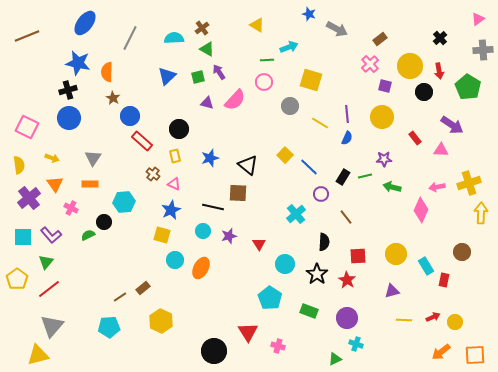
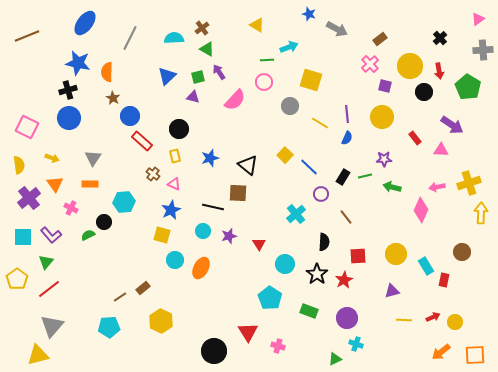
purple triangle at (207, 103): moved 14 px left, 6 px up
red star at (347, 280): moved 3 px left; rotated 12 degrees clockwise
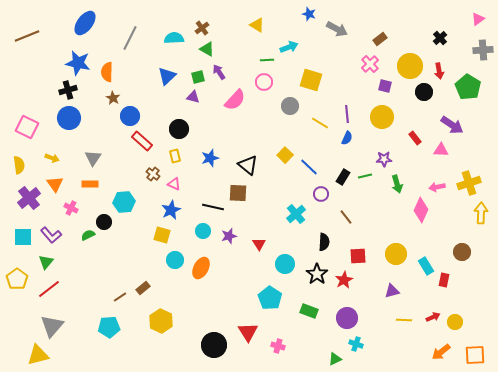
green arrow at (392, 187): moved 5 px right, 3 px up; rotated 120 degrees counterclockwise
black circle at (214, 351): moved 6 px up
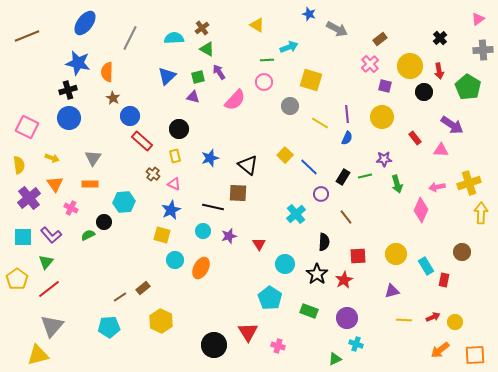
orange arrow at (441, 352): moved 1 px left, 2 px up
